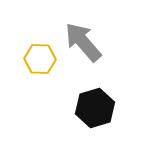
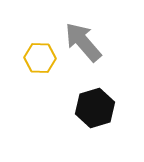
yellow hexagon: moved 1 px up
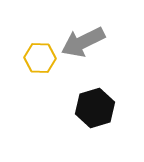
gray arrow: rotated 75 degrees counterclockwise
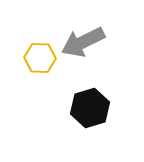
black hexagon: moved 5 px left
